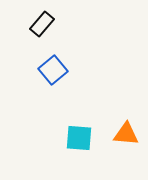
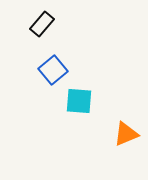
orange triangle: rotated 28 degrees counterclockwise
cyan square: moved 37 px up
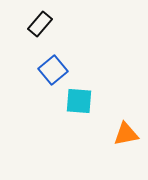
black rectangle: moved 2 px left
orange triangle: rotated 12 degrees clockwise
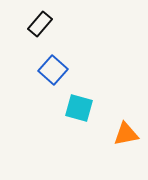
blue square: rotated 8 degrees counterclockwise
cyan square: moved 7 px down; rotated 12 degrees clockwise
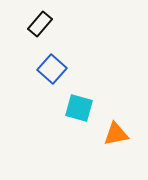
blue square: moved 1 px left, 1 px up
orange triangle: moved 10 px left
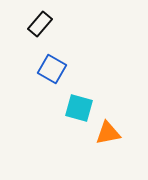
blue square: rotated 12 degrees counterclockwise
orange triangle: moved 8 px left, 1 px up
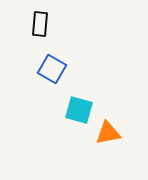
black rectangle: rotated 35 degrees counterclockwise
cyan square: moved 2 px down
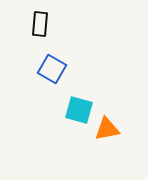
orange triangle: moved 1 px left, 4 px up
